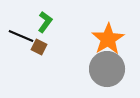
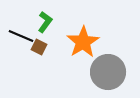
orange star: moved 25 px left, 3 px down
gray circle: moved 1 px right, 3 px down
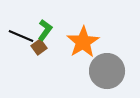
green L-shape: moved 8 px down
brown square: rotated 28 degrees clockwise
gray circle: moved 1 px left, 1 px up
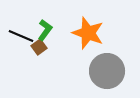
orange star: moved 5 px right, 9 px up; rotated 20 degrees counterclockwise
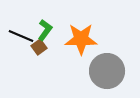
orange star: moved 7 px left, 6 px down; rotated 20 degrees counterclockwise
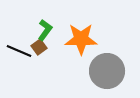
black line: moved 2 px left, 15 px down
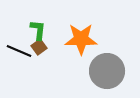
green L-shape: moved 7 px left; rotated 30 degrees counterclockwise
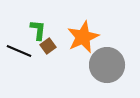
orange star: moved 2 px right, 2 px up; rotated 24 degrees counterclockwise
brown square: moved 9 px right, 1 px up
gray circle: moved 6 px up
